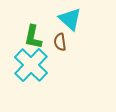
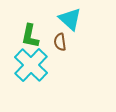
green L-shape: moved 3 px left, 1 px up
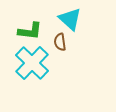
green L-shape: moved 5 px up; rotated 95 degrees counterclockwise
cyan cross: moved 1 px right, 2 px up
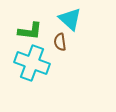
cyan cross: rotated 24 degrees counterclockwise
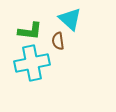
brown semicircle: moved 2 px left, 1 px up
cyan cross: rotated 32 degrees counterclockwise
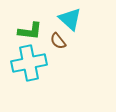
brown semicircle: rotated 30 degrees counterclockwise
cyan cross: moved 3 px left
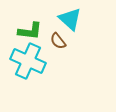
cyan cross: moved 1 px left, 2 px up; rotated 36 degrees clockwise
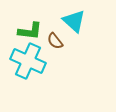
cyan triangle: moved 4 px right, 2 px down
brown semicircle: moved 3 px left
